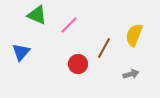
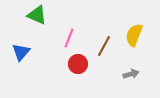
pink line: moved 13 px down; rotated 24 degrees counterclockwise
brown line: moved 2 px up
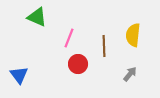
green triangle: moved 2 px down
yellow semicircle: moved 1 px left; rotated 15 degrees counterclockwise
brown line: rotated 30 degrees counterclockwise
blue triangle: moved 2 px left, 23 px down; rotated 18 degrees counterclockwise
gray arrow: moved 1 px left; rotated 35 degrees counterclockwise
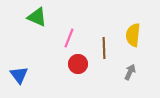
brown line: moved 2 px down
gray arrow: moved 2 px up; rotated 14 degrees counterclockwise
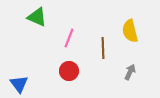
yellow semicircle: moved 3 px left, 4 px up; rotated 20 degrees counterclockwise
brown line: moved 1 px left
red circle: moved 9 px left, 7 px down
blue triangle: moved 9 px down
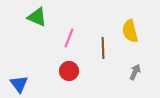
gray arrow: moved 5 px right
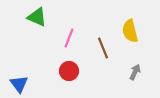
brown line: rotated 20 degrees counterclockwise
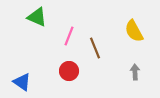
yellow semicircle: moved 4 px right; rotated 15 degrees counterclockwise
pink line: moved 2 px up
brown line: moved 8 px left
gray arrow: rotated 28 degrees counterclockwise
blue triangle: moved 3 px right, 2 px up; rotated 18 degrees counterclockwise
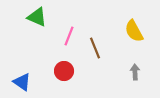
red circle: moved 5 px left
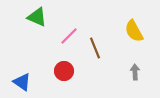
pink line: rotated 24 degrees clockwise
